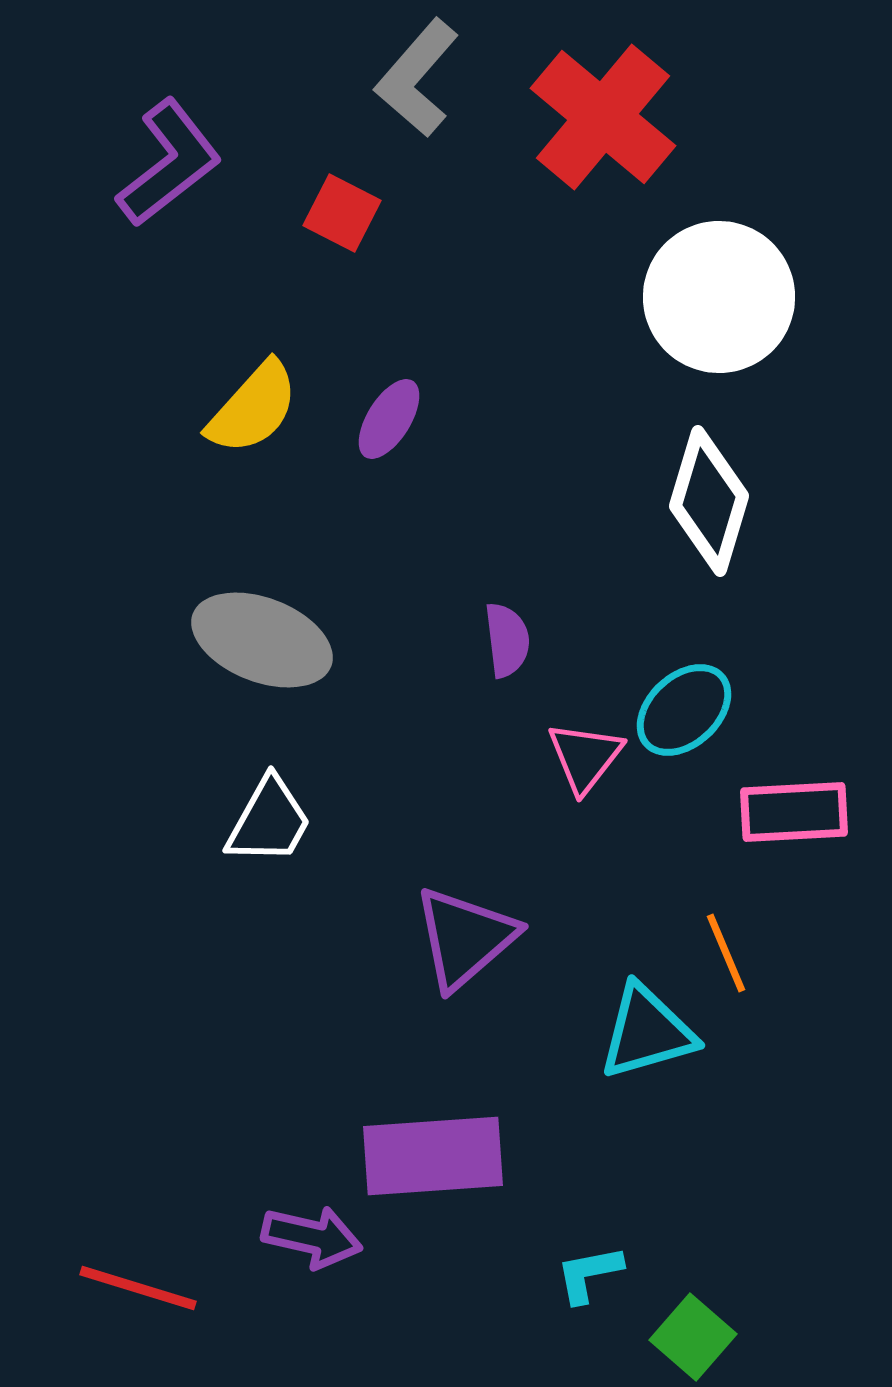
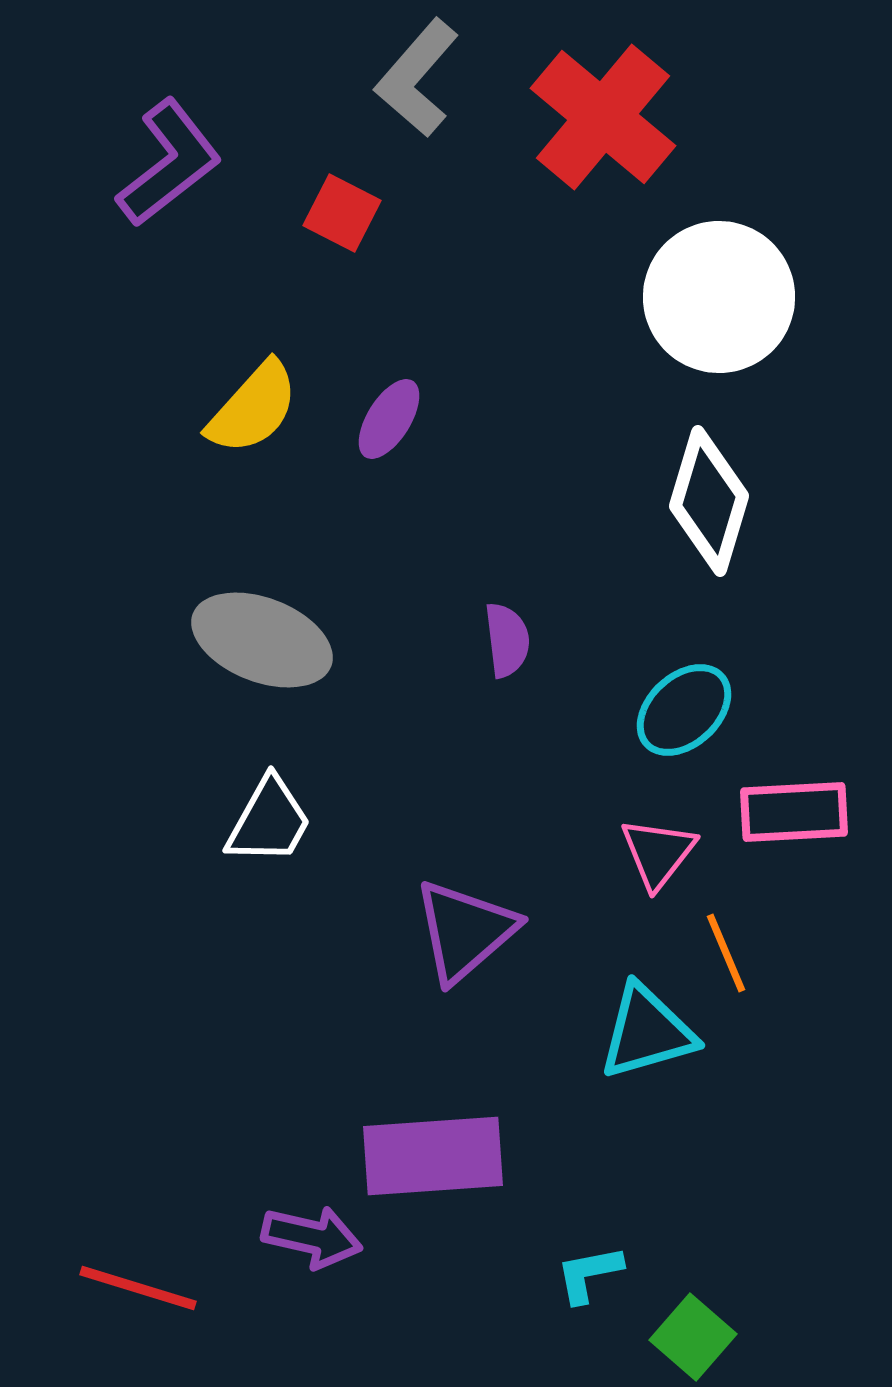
pink triangle: moved 73 px right, 96 px down
purple triangle: moved 7 px up
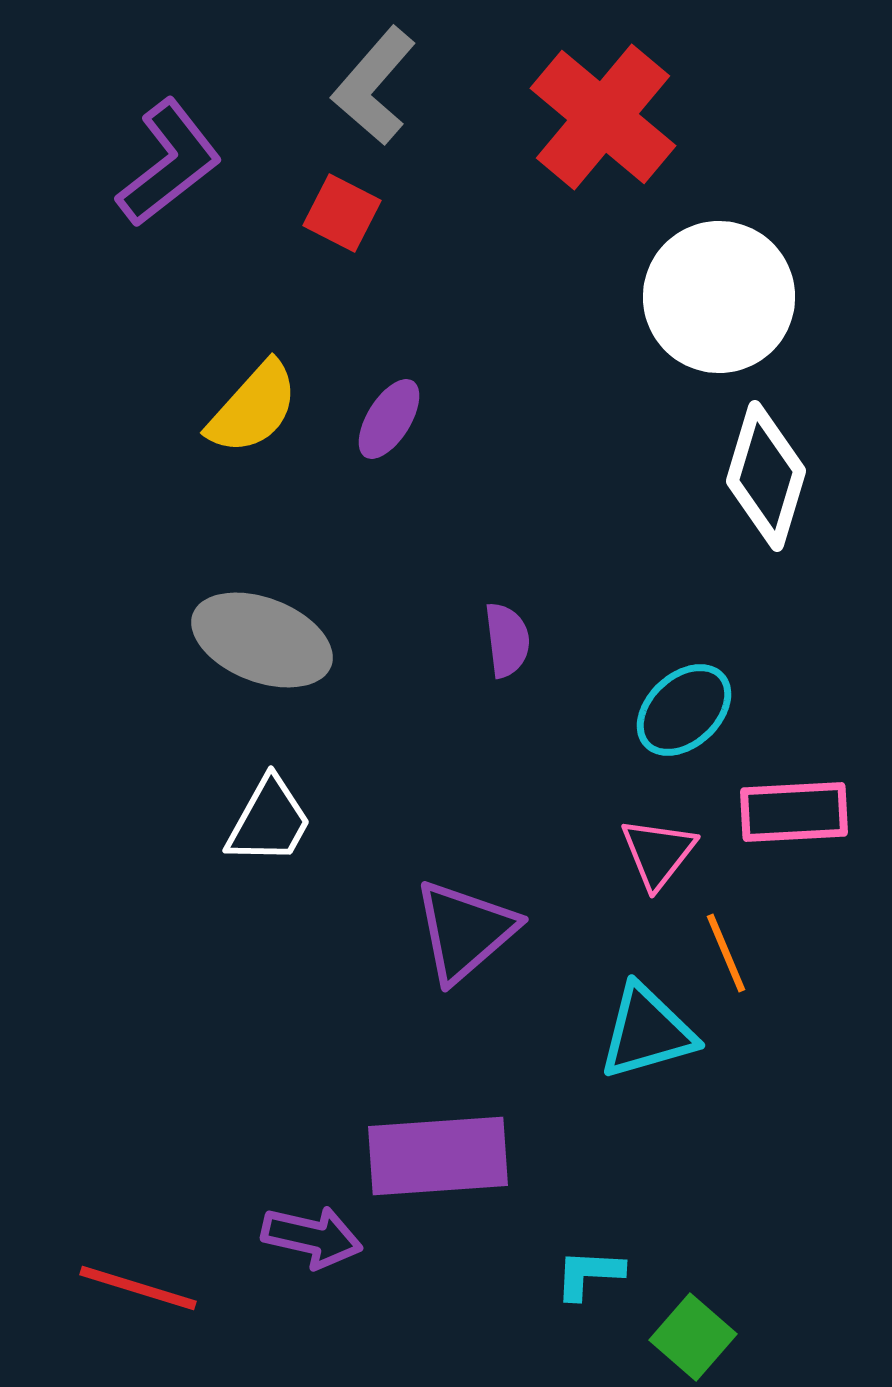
gray L-shape: moved 43 px left, 8 px down
white diamond: moved 57 px right, 25 px up
purple rectangle: moved 5 px right
cyan L-shape: rotated 14 degrees clockwise
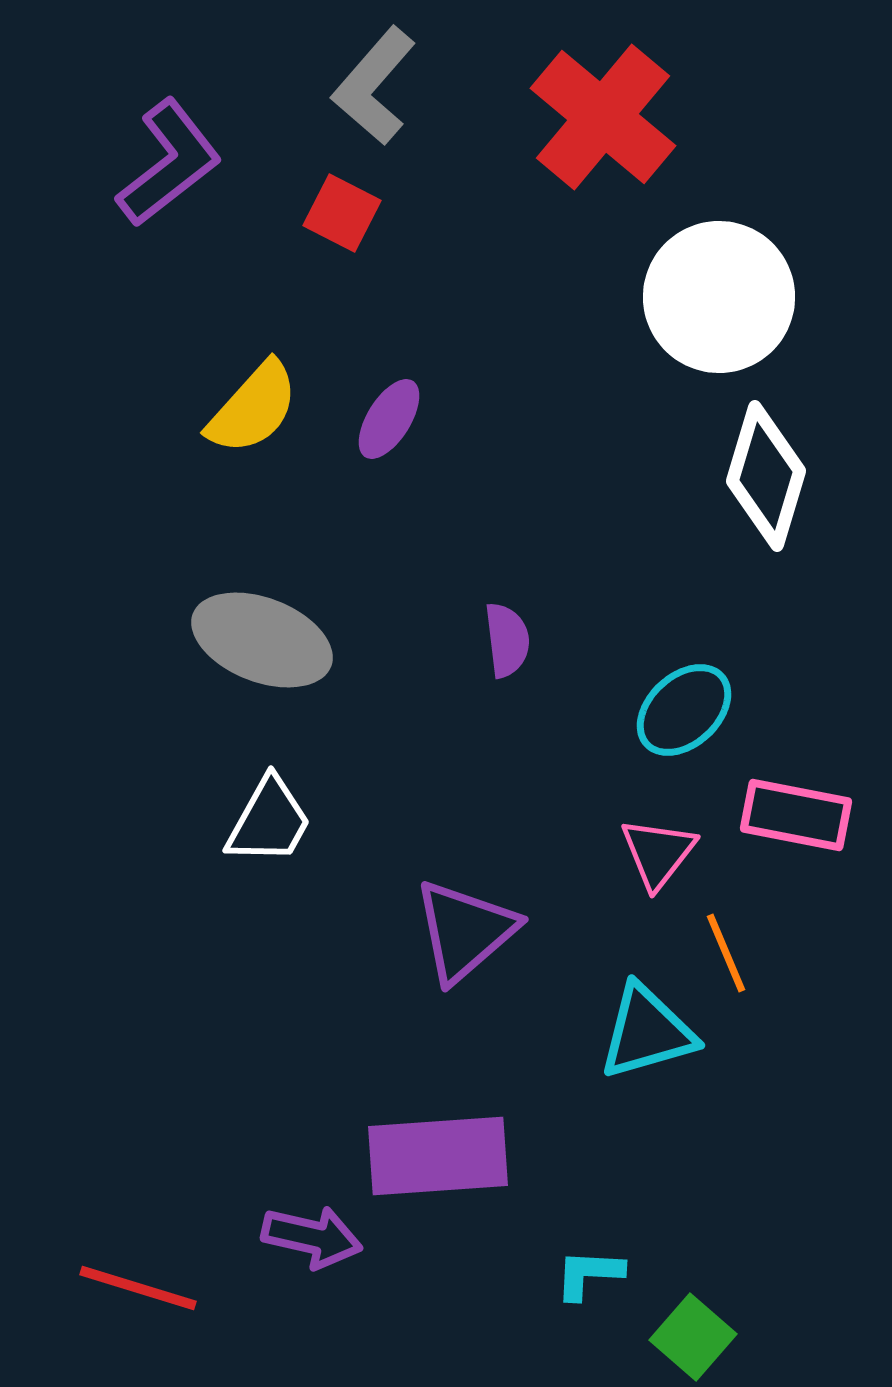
pink rectangle: moved 2 px right, 3 px down; rotated 14 degrees clockwise
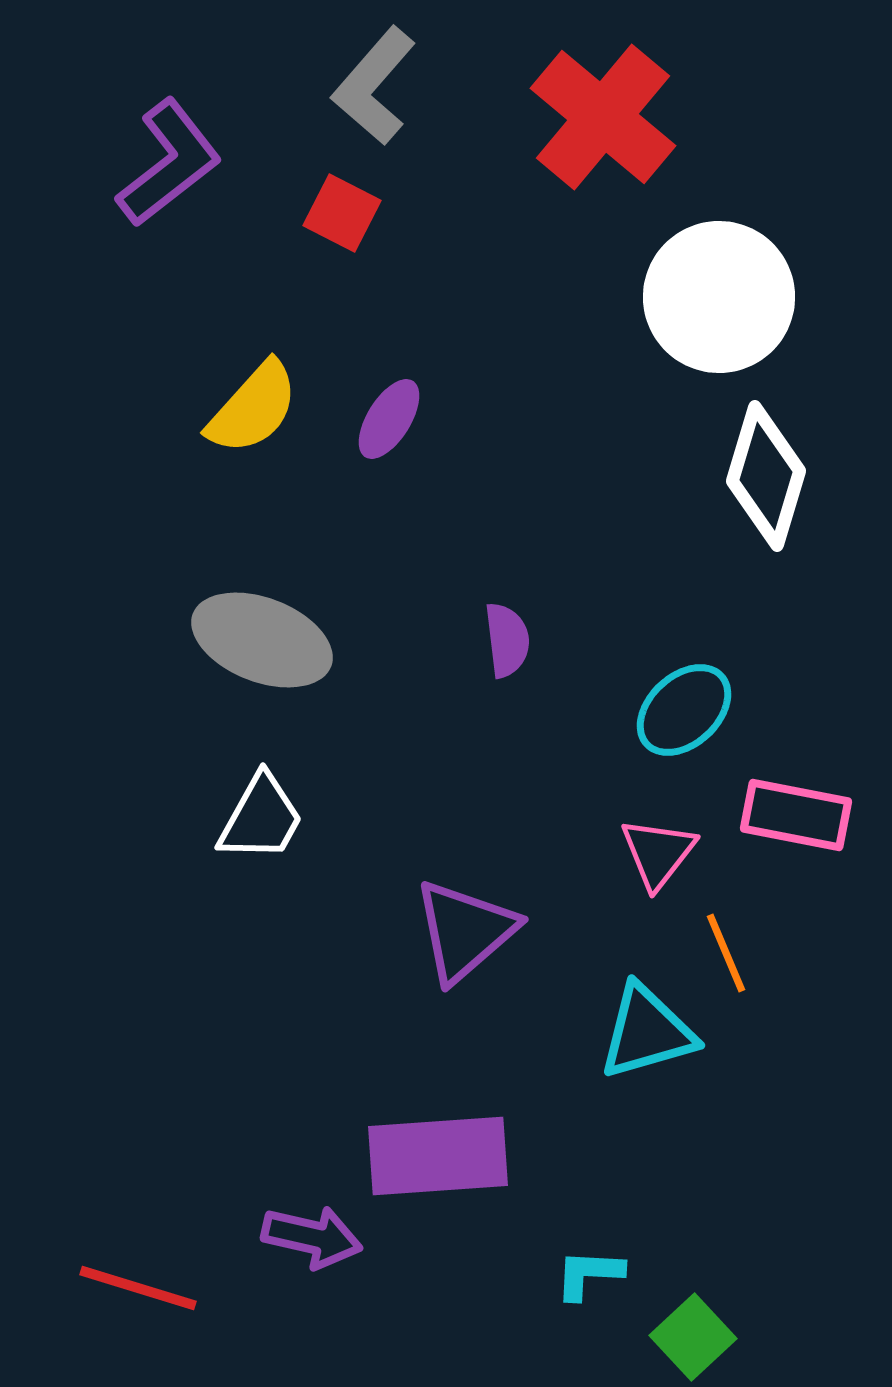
white trapezoid: moved 8 px left, 3 px up
green square: rotated 6 degrees clockwise
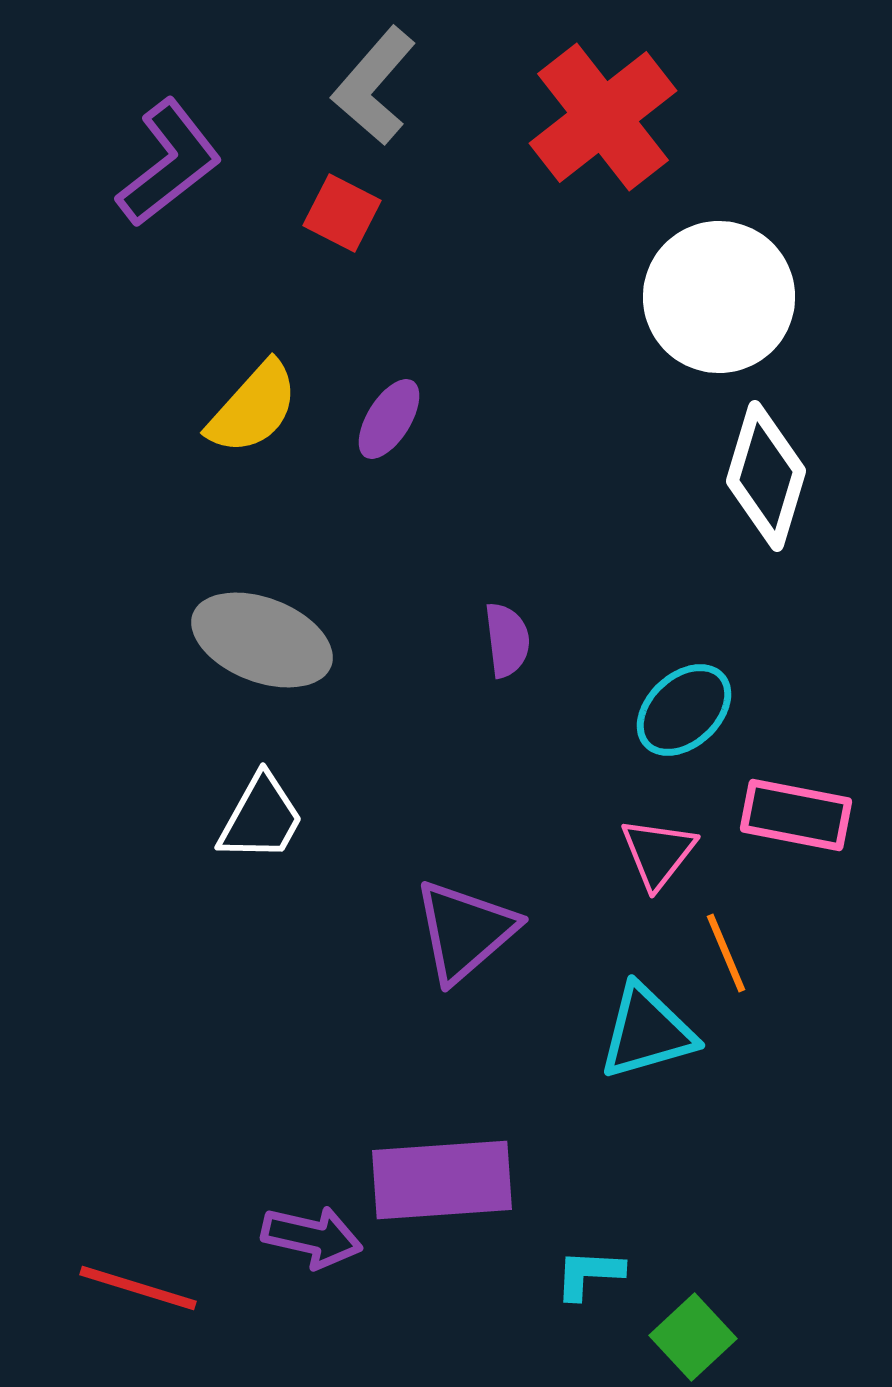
red cross: rotated 12 degrees clockwise
purple rectangle: moved 4 px right, 24 px down
